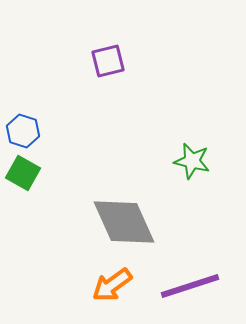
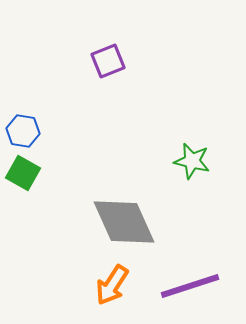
purple square: rotated 8 degrees counterclockwise
blue hexagon: rotated 8 degrees counterclockwise
orange arrow: rotated 21 degrees counterclockwise
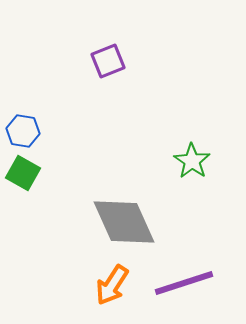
green star: rotated 21 degrees clockwise
purple line: moved 6 px left, 3 px up
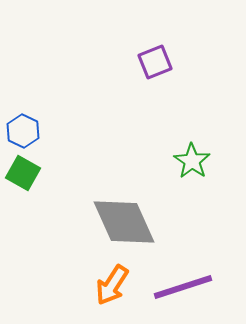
purple square: moved 47 px right, 1 px down
blue hexagon: rotated 16 degrees clockwise
purple line: moved 1 px left, 4 px down
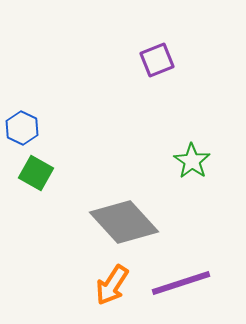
purple square: moved 2 px right, 2 px up
blue hexagon: moved 1 px left, 3 px up
green square: moved 13 px right
gray diamond: rotated 18 degrees counterclockwise
purple line: moved 2 px left, 4 px up
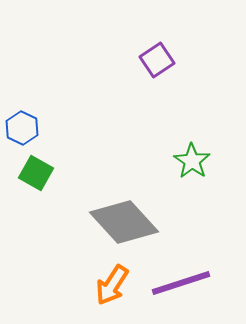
purple square: rotated 12 degrees counterclockwise
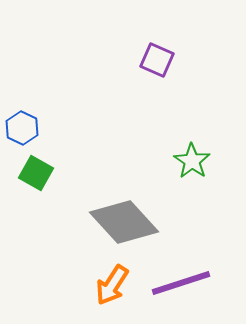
purple square: rotated 32 degrees counterclockwise
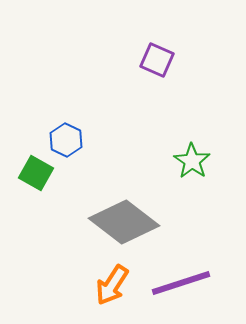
blue hexagon: moved 44 px right, 12 px down
gray diamond: rotated 10 degrees counterclockwise
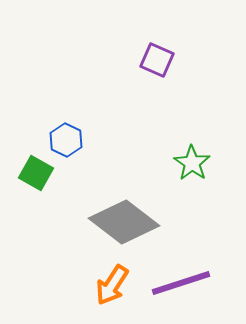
green star: moved 2 px down
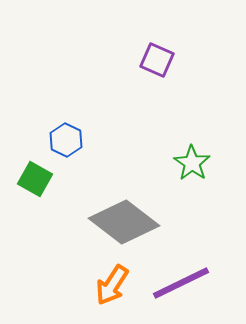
green square: moved 1 px left, 6 px down
purple line: rotated 8 degrees counterclockwise
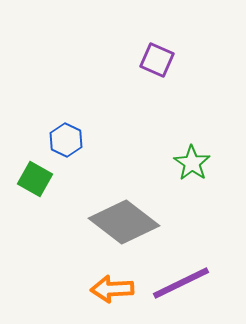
orange arrow: moved 4 px down; rotated 54 degrees clockwise
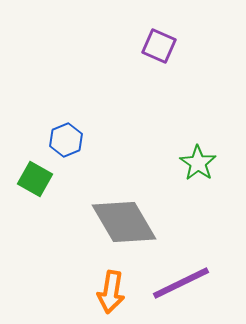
purple square: moved 2 px right, 14 px up
blue hexagon: rotated 12 degrees clockwise
green star: moved 6 px right
gray diamond: rotated 22 degrees clockwise
orange arrow: moved 1 px left, 3 px down; rotated 78 degrees counterclockwise
